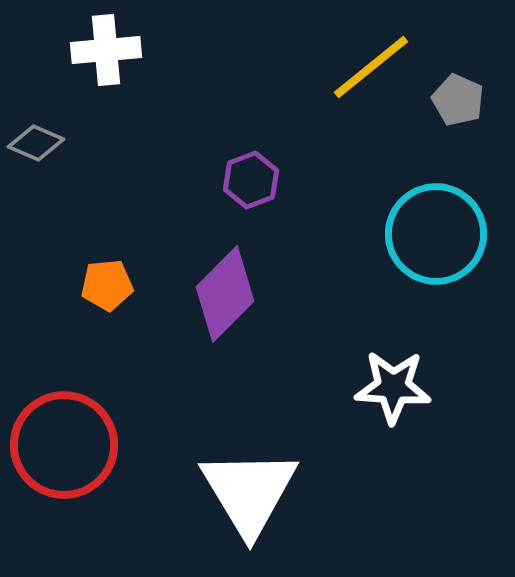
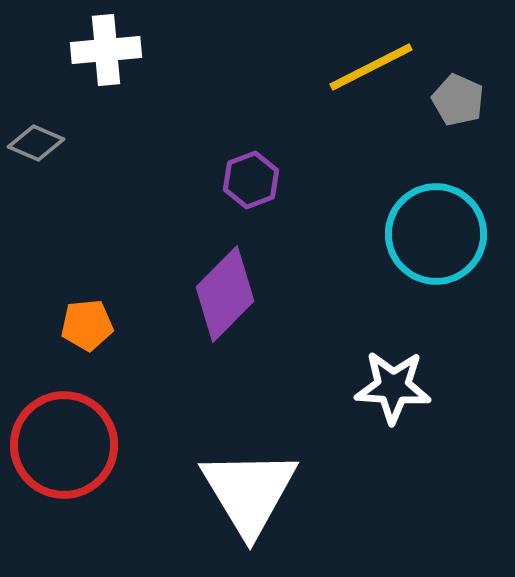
yellow line: rotated 12 degrees clockwise
orange pentagon: moved 20 px left, 40 px down
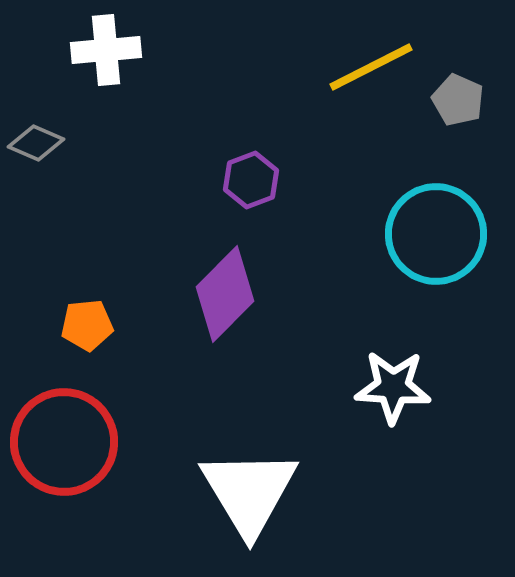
red circle: moved 3 px up
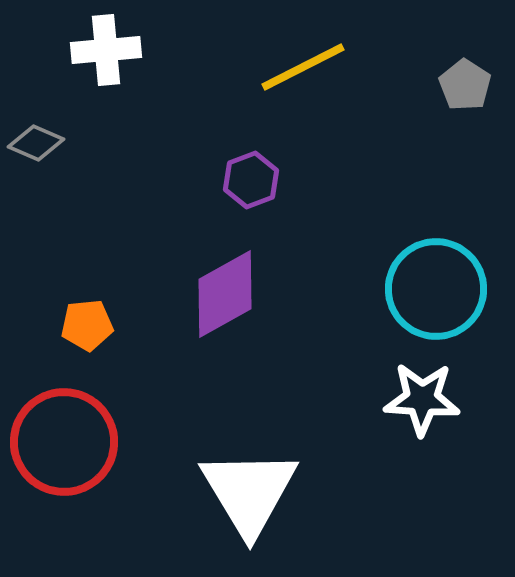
yellow line: moved 68 px left
gray pentagon: moved 7 px right, 15 px up; rotated 9 degrees clockwise
cyan circle: moved 55 px down
purple diamond: rotated 16 degrees clockwise
white star: moved 29 px right, 12 px down
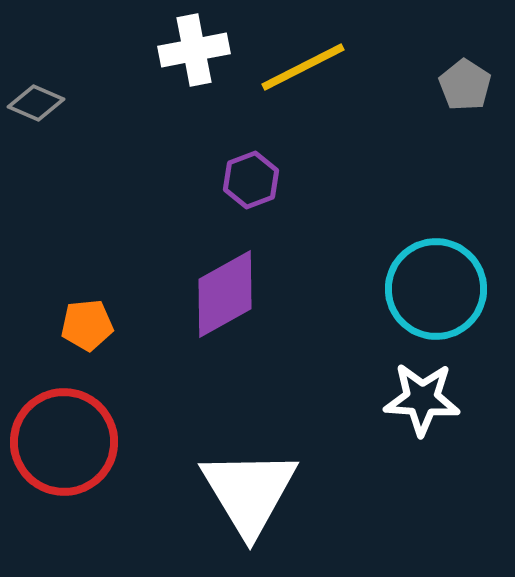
white cross: moved 88 px right; rotated 6 degrees counterclockwise
gray diamond: moved 40 px up
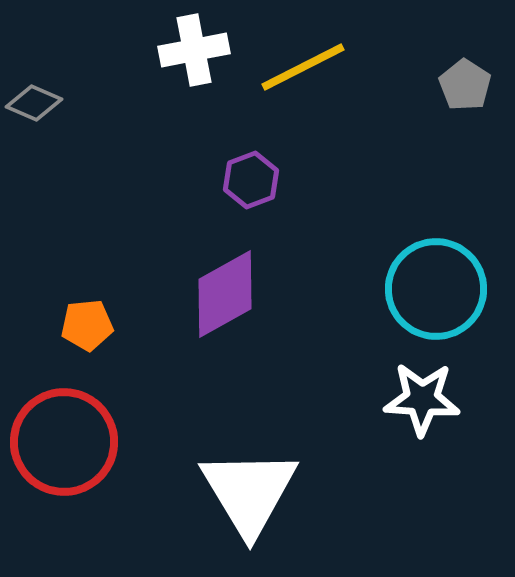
gray diamond: moved 2 px left
